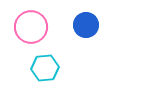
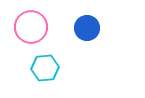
blue circle: moved 1 px right, 3 px down
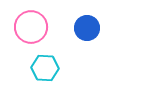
cyan hexagon: rotated 8 degrees clockwise
